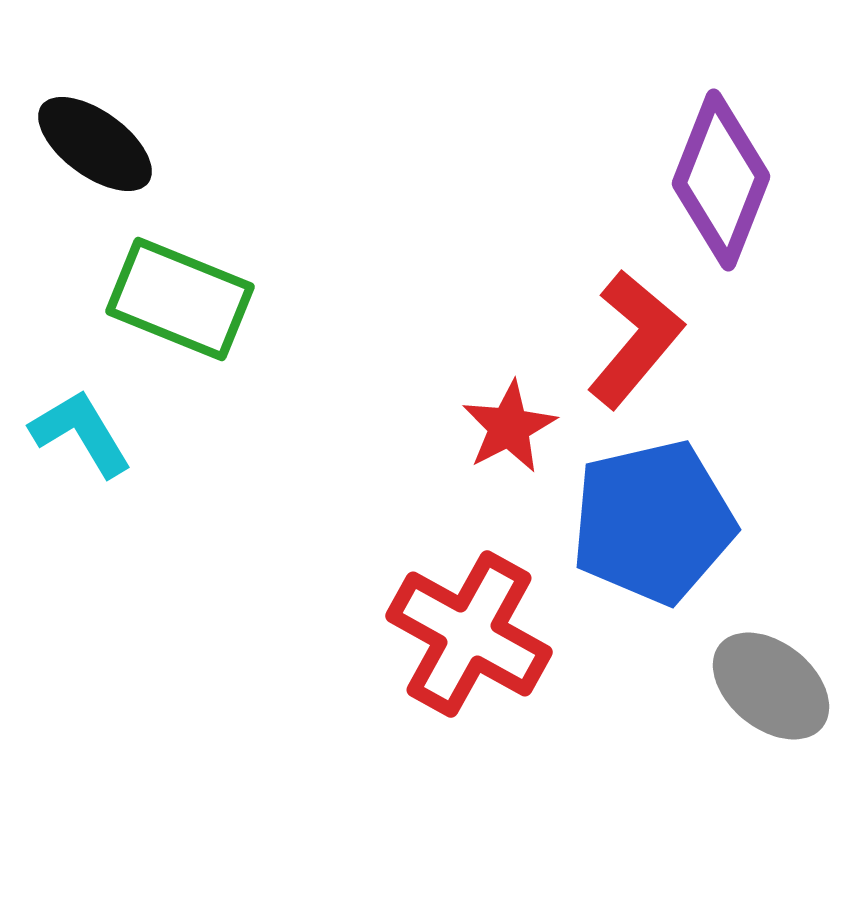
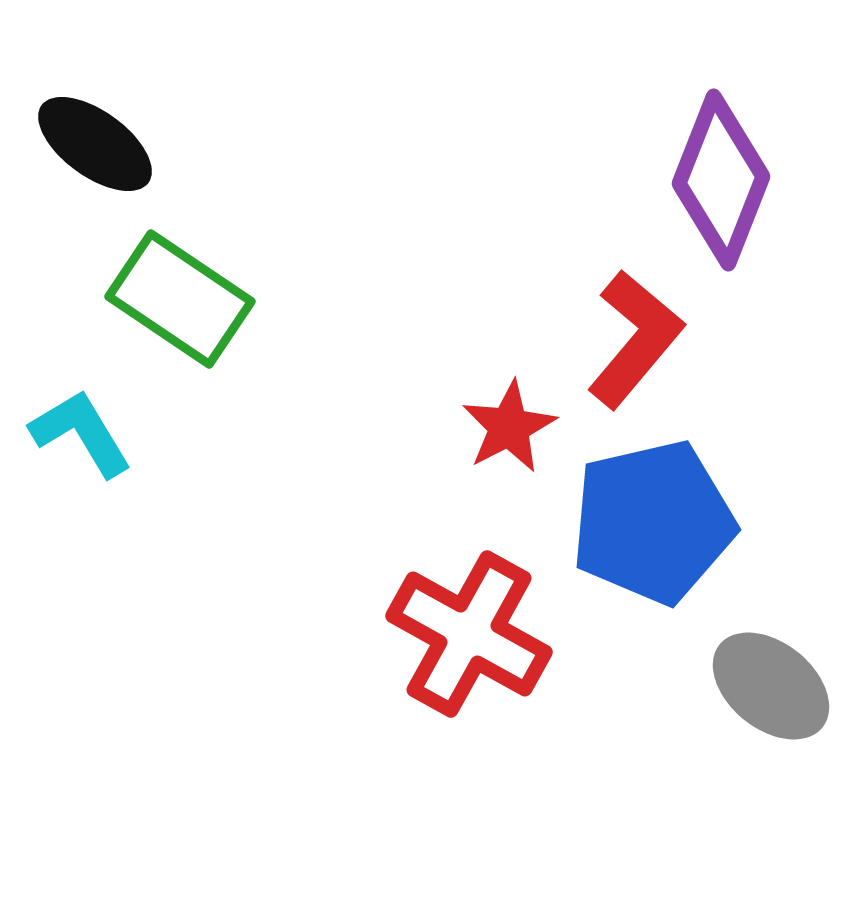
green rectangle: rotated 12 degrees clockwise
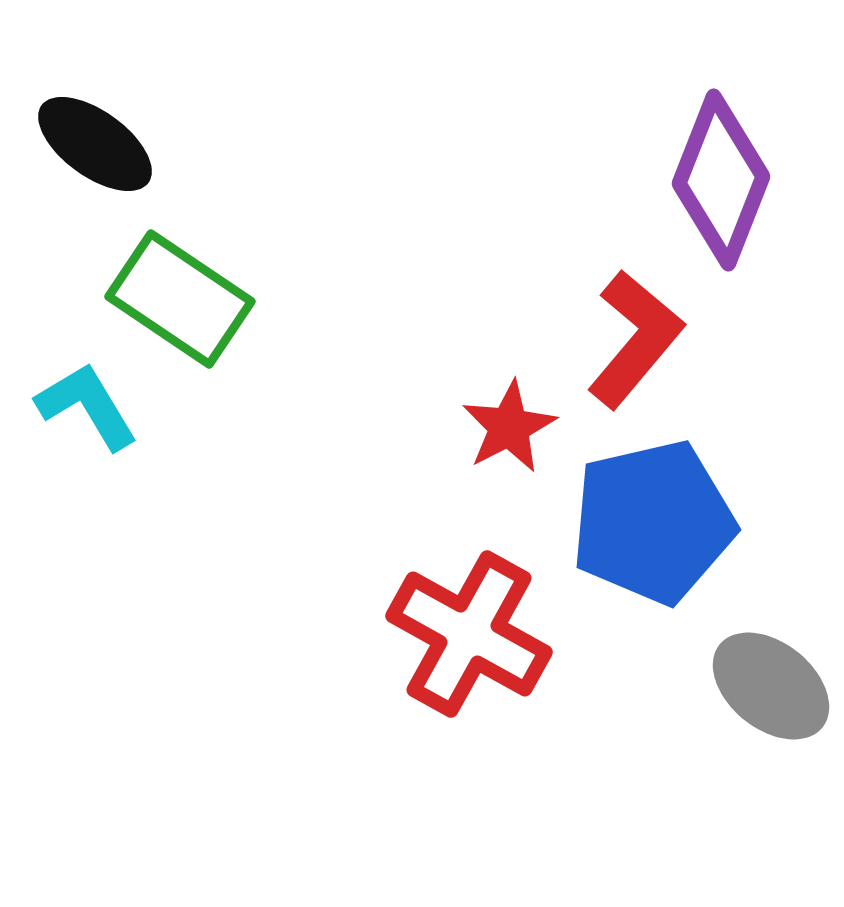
cyan L-shape: moved 6 px right, 27 px up
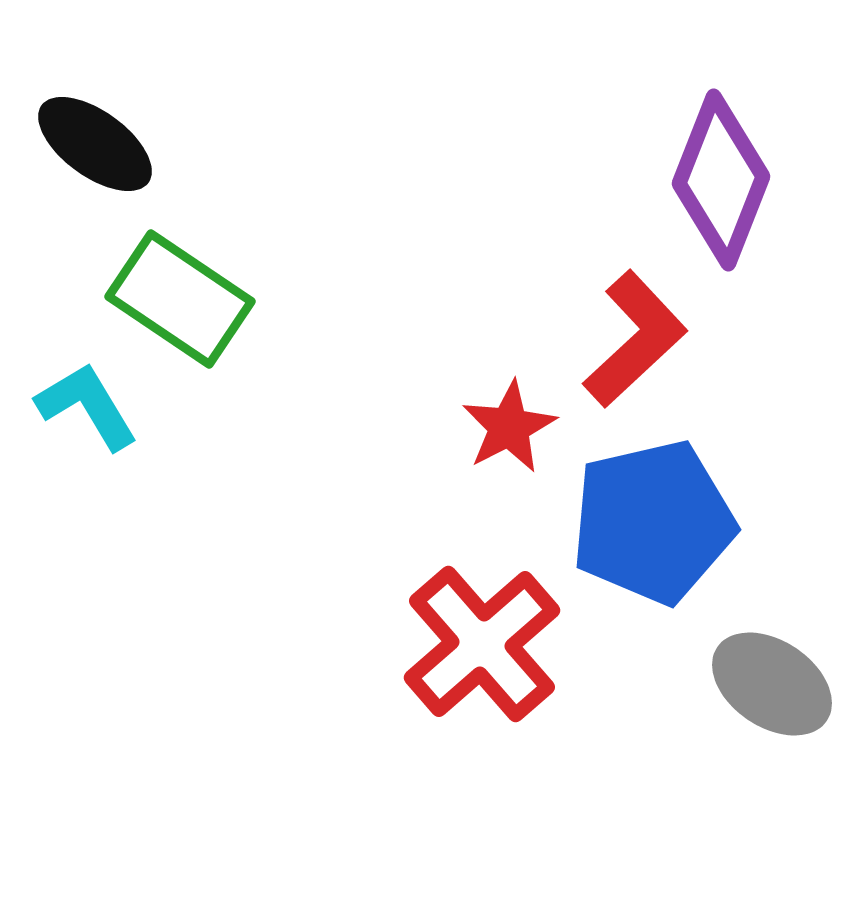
red L-shape: rotated 7 degrees clockwise
red cross: moved 13 px right, 10 px down; rotated 20 degrees clockwise
gray ellipse: moved 1 px right, 2 px up; rotated 5 degrees counterclockwise
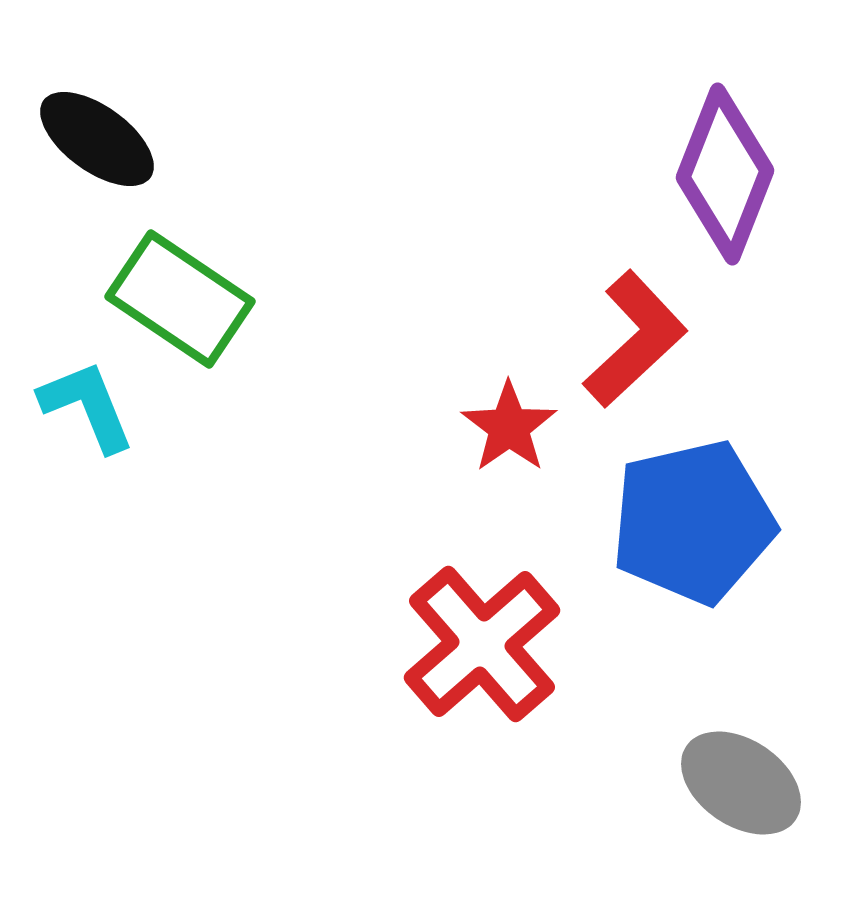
black ellipse: moved 2 px right, 5 px up
purple diamond: moved 4 px right, 6 px up
cyan L-shape: rotated 9 degrees clockwise
red star: rotated 8 degrees counterclockwise
blue pentagon: moved 40 px right
gray ellipse: moved 31 px left, 99 px down
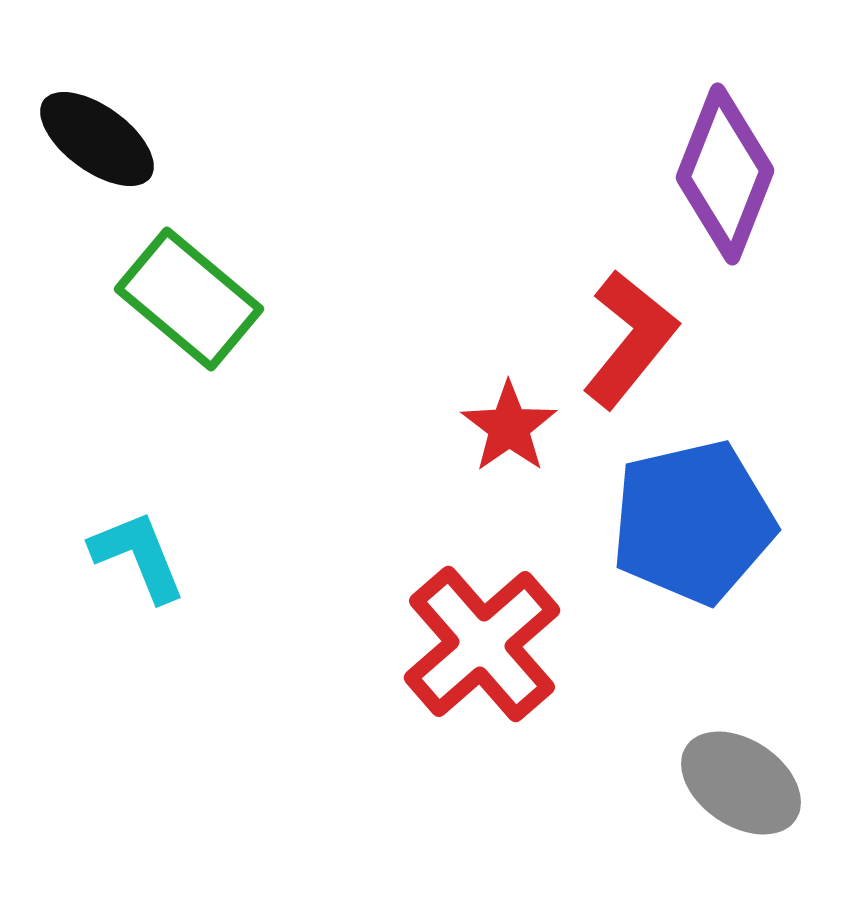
green rectangle: moved 9 px right; rotated 6 degrees clockwise
red L-shape: moved 5 px left; rotated 8 degrees counterclockwise
cyan L-shape: moved 51 px right, 150 px down
